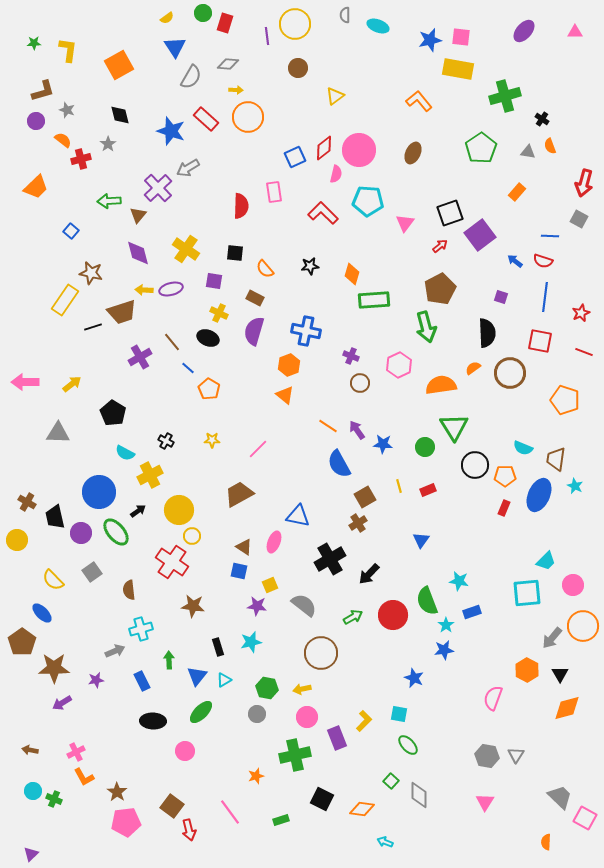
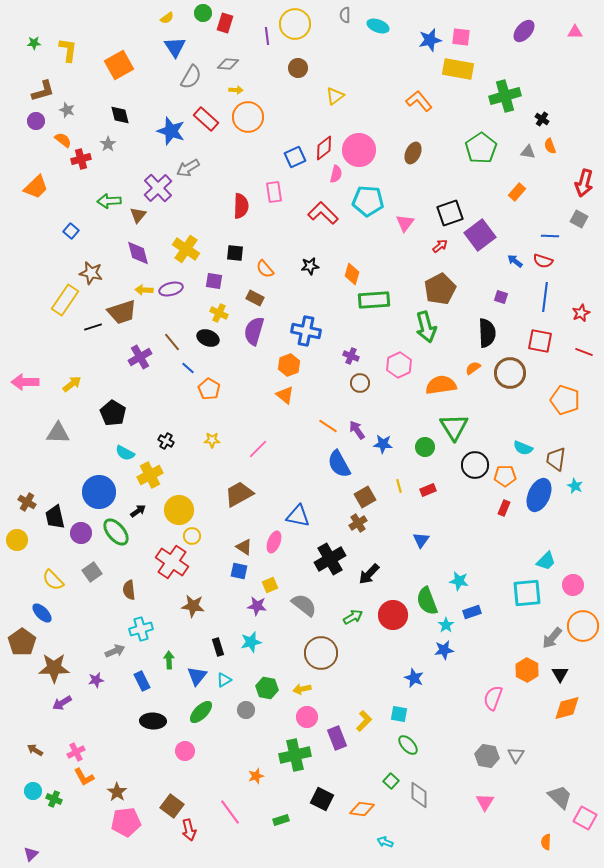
gray circle at (257, 714): moved 11 px left, 4 px up
brown arrow at (30, 750): moved 5 px right; rotated 21 degrees clockwise
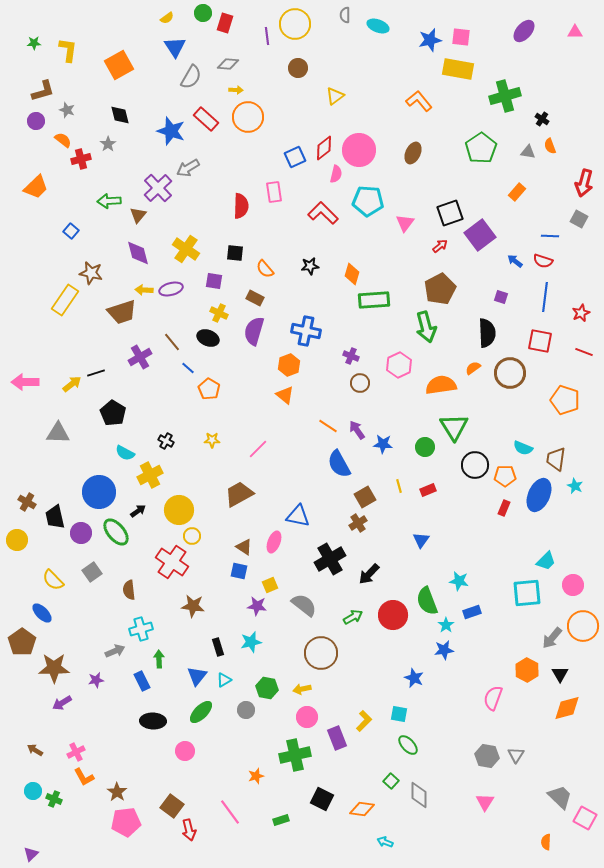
black line at (93, 327): moved 3 px right, 46 px down
green arrow at (169, 660): moved 10 px left, 1 px up
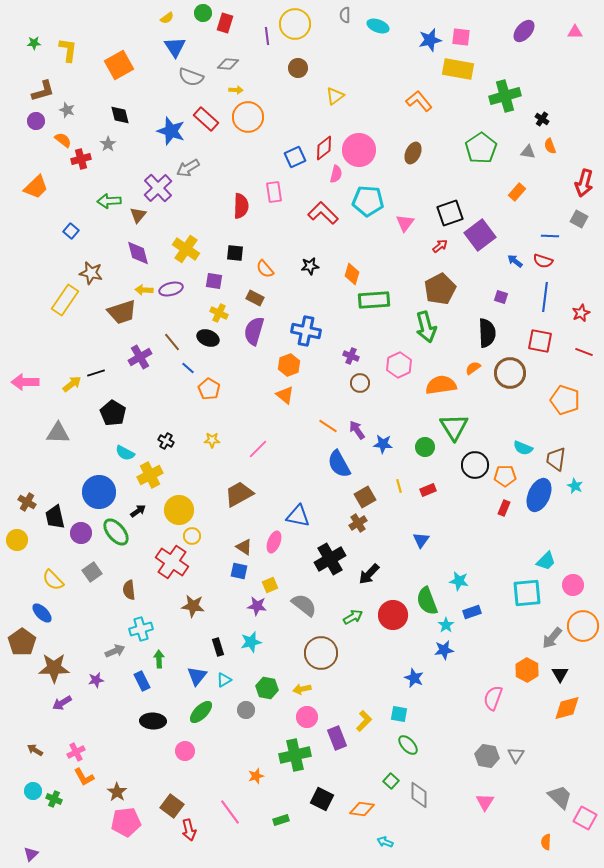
gray semicircle at (191, 77): rotated 80 degrees clockwise
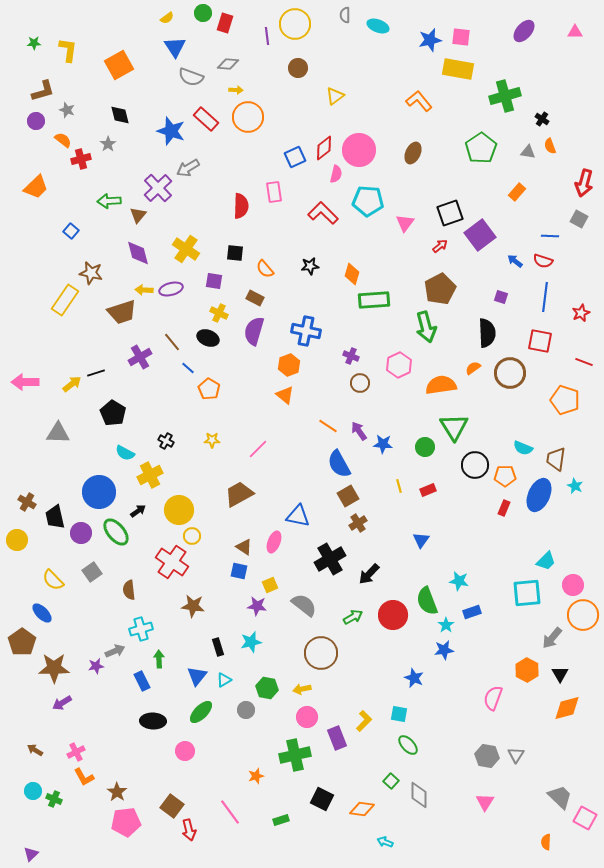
red line at (584, 352): moved 10 px down
purple arrow at (357, 430): moved 2 px right, 1 px down
brown square at (365, 497): moved 17 px left, 1 px up
orange circle at (583, 626): moved 11 px up
purple star at (96, 680): moved 14 px up
